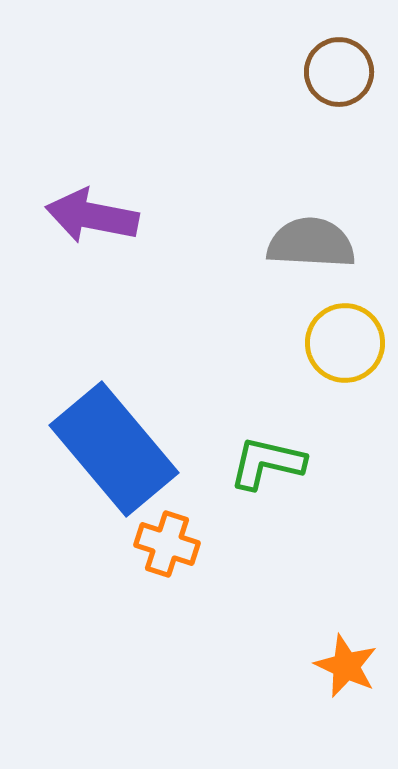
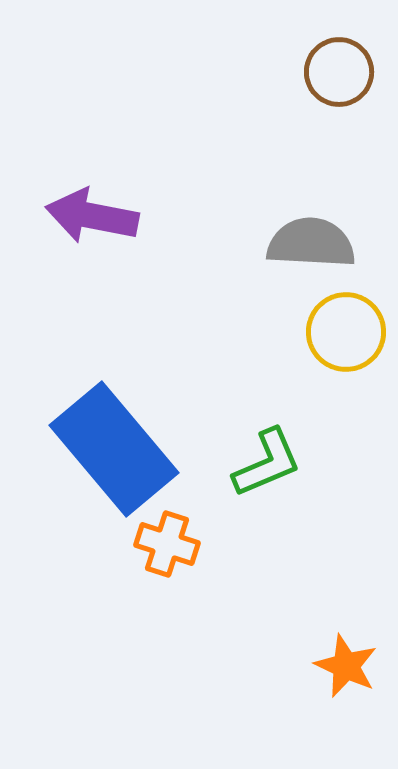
yellow circle: moved 1 px right, 11 px up
green L-shape: rotated 144 degrees clockwise
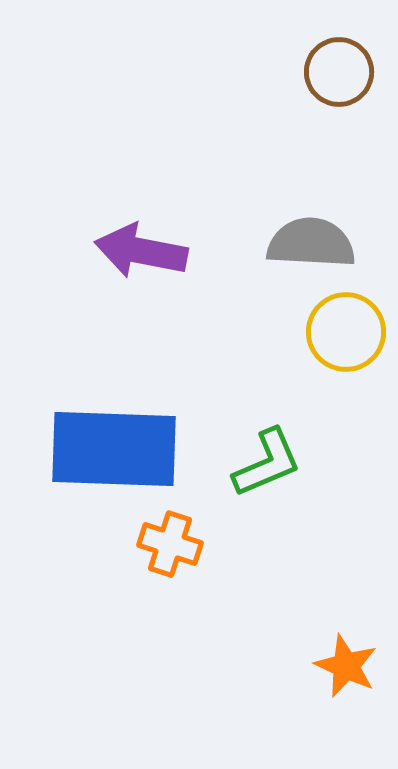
purple arrow: moved 49 px right, 35 px down
blue rectangle: rotated 48 degrees counterclockwise
orange cross: moved 3 px right
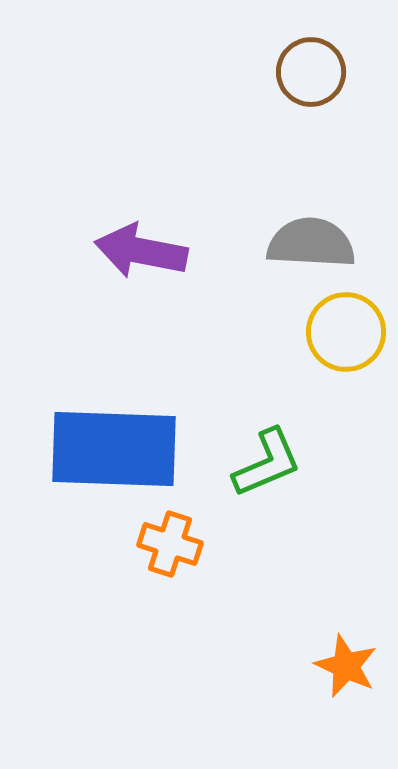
brown circle: moved 28 px left
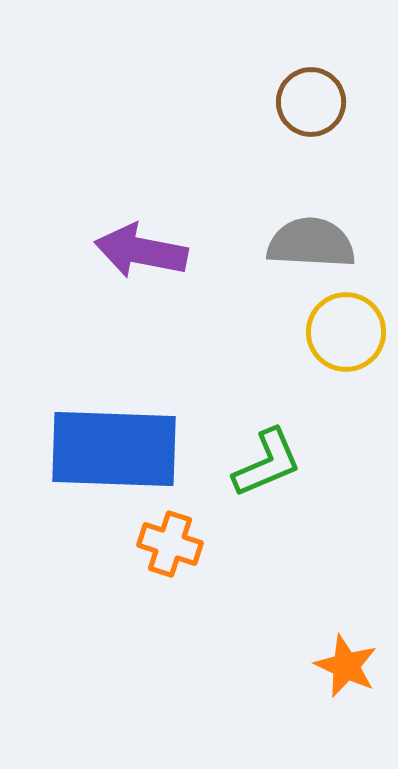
brown circle: moved 30 px down
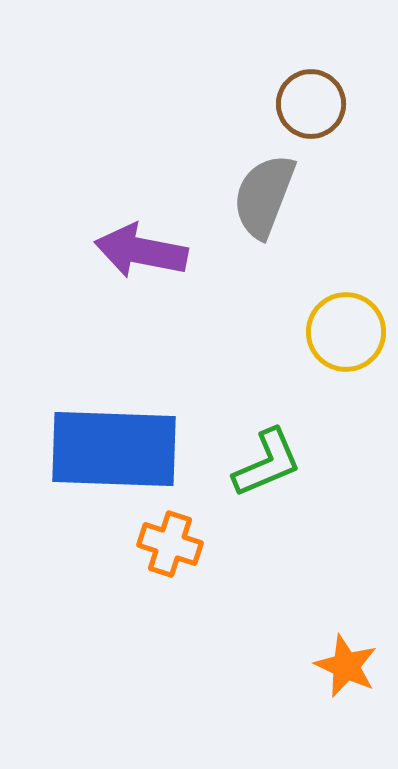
brown circle: moved 2 px down
gray semicircle: moved 47 px left, 47 px up; rotated 72 degrees counterclockwise
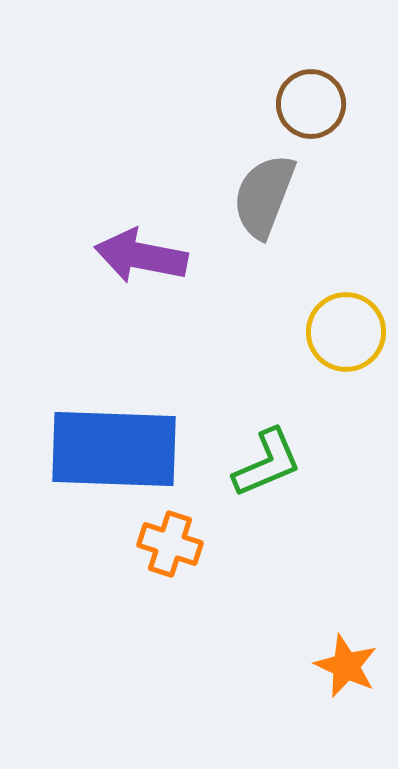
purple arrow: moved 5 px down
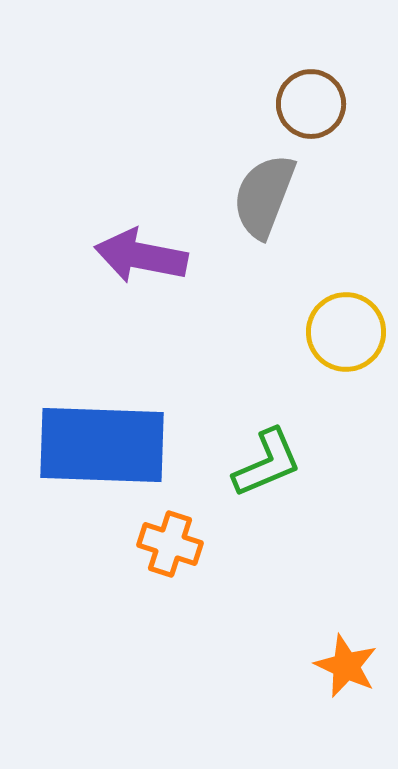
blue rectangle: moved 12 px left, 4 px up
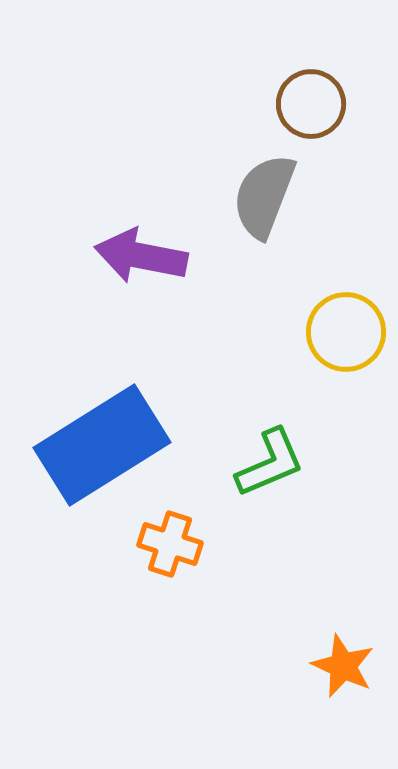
blue rectangle: rotated 34 degrees counterclockwise
green L-shape: moved 3 px right
orange star: moved 3 px left
